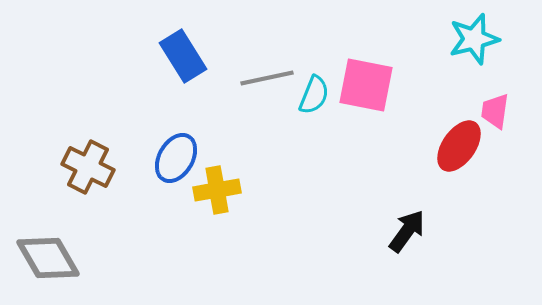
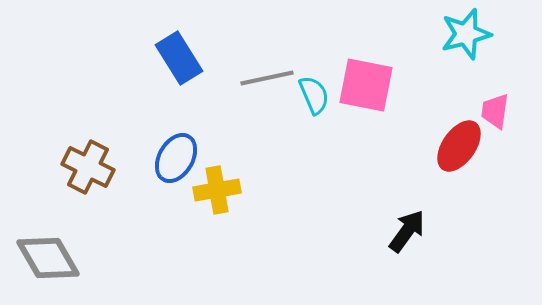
cyan star: moved 8 px left, 5 px up
blue rectangle: moved 4 px left, 2 px down
cyan semicircle: rotated 45 degrees counterclockwise
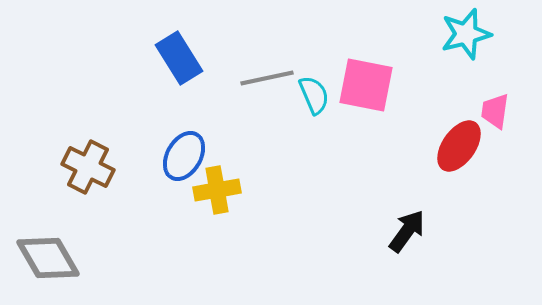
blue ellipse: moved 8 px right, 2 px up
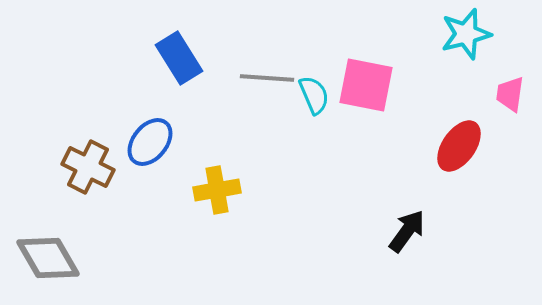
gray line: rotated 16 degrees clockwise
pink trapezoid: moved 15 px right, 17 px up
blue ellipse: moved 34 px left, 14 px up; rotated 9 degrees clockwise
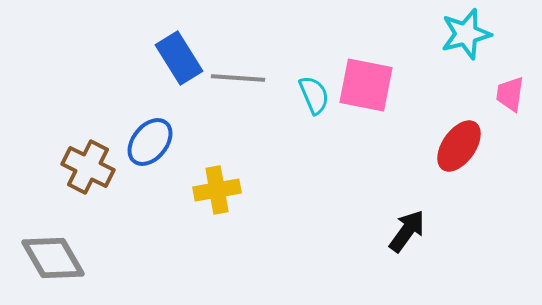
gray line: moved 29 px left
gray diamond: moved 5 px right
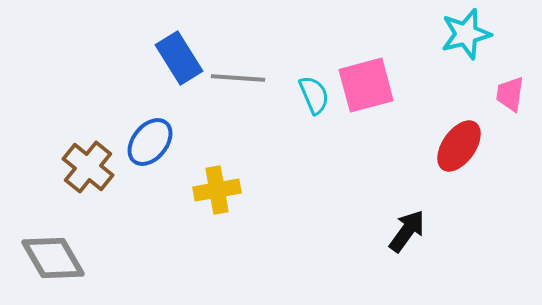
pink square: rotated 26 degrees counterclockwise
brown cross: rotated 12 degrees clockwise
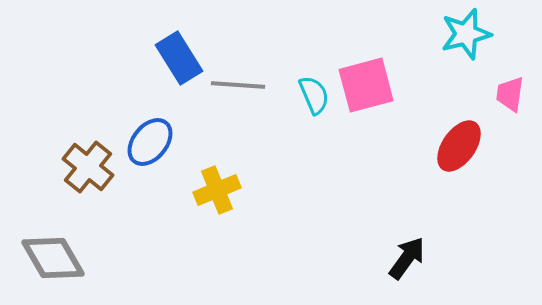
gray line: moved 7 px down
yellow cross: rotated 12 degrees counterclockwise
black arrow: moved 27 px down
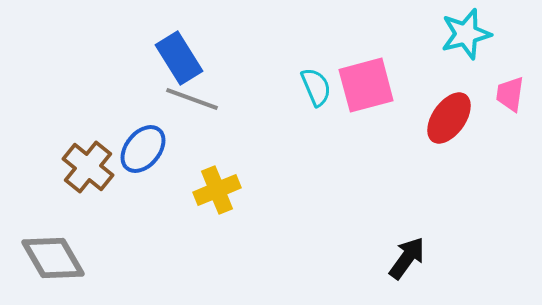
gray line: moved 46 px left, 14 px down; rotated 16 degrees clockwise
cyan semicircle: moved 2 px right, 8 px up
blue ellipse: moved 7 px left, 7 px down
red ellipse: moved 10 px left, 28 px up
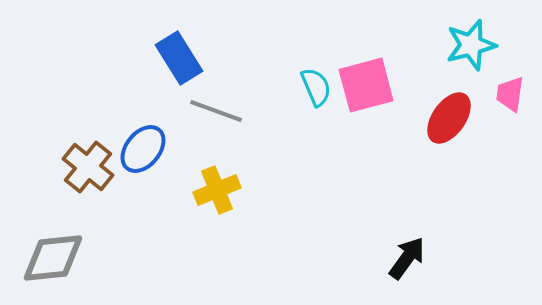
cyan star: moved 5 px right, 11 px down
gray line: moved 24 px right, 12 px down
gray diamond: rotated 66 degrees counterclockwise
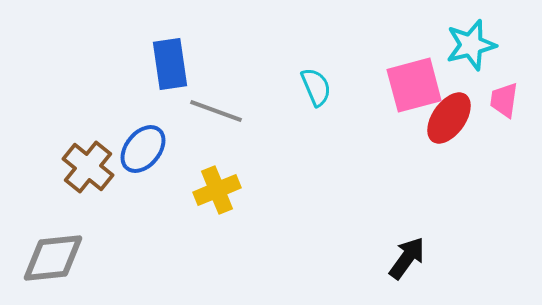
blue rectangle: moved 9 px left, 6 px down; rotated 24 degrees clockwise
pink square: moved 48 px right
pink trapezoid: moved 6 px left, 6 px down
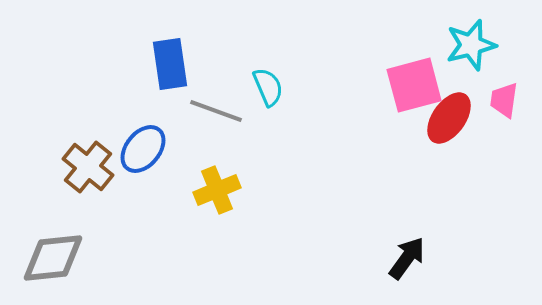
cyan semicircle: moved 48 px left
